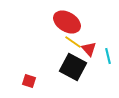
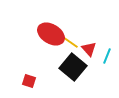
red ellipse: moved 16 px left, 12 px down
yellow line: moved 3 px left
cyan line: moved 1 px left; rotated 35 degrees clockwise
black square: rotated 12 degrees clockwise
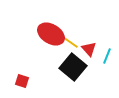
red square: moved 7 px left
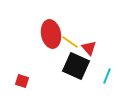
red ellipse: rotated 48 degrees clockwise
red triangle: moved 1 px up
cyan line: moved 20 px down
black square: moved 3 px right, 1 px up; rotated 16 degrees counterclockwise
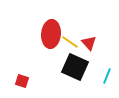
red ellipse: rotated 16 degrees clockwise
red triangle: moved 5 px up
black square: moved 1 px left, 1 px down
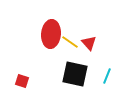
black square: moved 7 px down; rotated 12 degrees counterclockwise
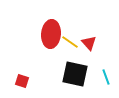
cyan line: moved 1 px left, 1 px down; rotated 42 degrees counterclockwise
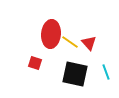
cyan line: moved 5 px up
red square: moved 13 px right, 18 px up
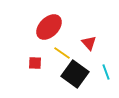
red ellipse: moved 2 px left, 7 px up; rotated 40 degrees clockwise
yellow line: moved 8 px left, 11 px down
red square: rotated 16 degrees counterclockwise
black square: rotated 24 degrees clockwise
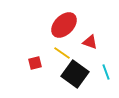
red ellipse: moved 15 px right, 2 px up
red triangle: moved 1 px right, 1 px up; rotated 28 degrees counterclockwise
red square: rotated 16 degrees counterclockwise
